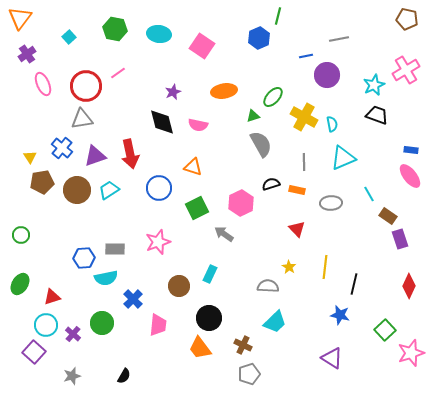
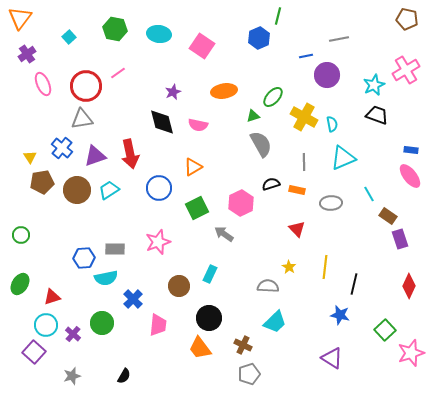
orange triangle at (193, 167): rotated 48 degrees counterclockwise
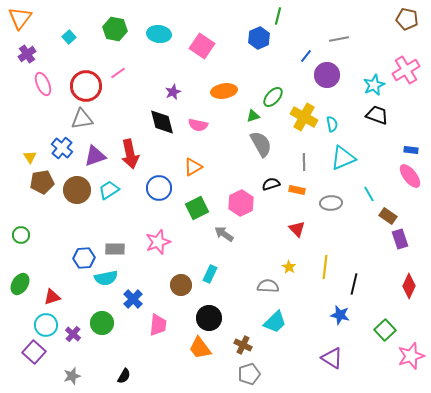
blue line at (306, 56): rotated 40 degrees counterclockwise
brown circle at (179, 286): moved 2 px right, 1 px up
pink star at (411, 353): moved 3 px down
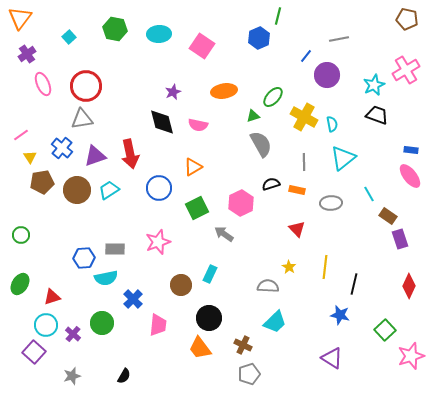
cyan ellipse at (159, 34): rotated 10 degrees counterclockwise
pink line at (118, 73): moved 97 px left, 62 px down
cyan triangle at (343, 158): rotated 16 degrees counterclockwise
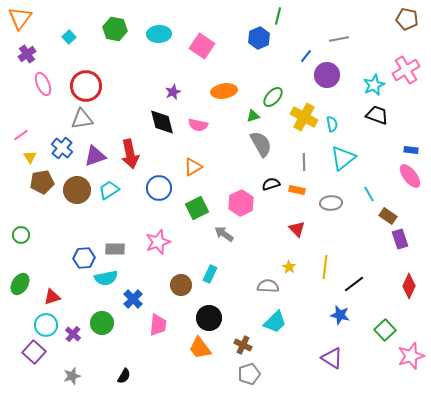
black line at (354, 284): rotated 40 degrees clockwise
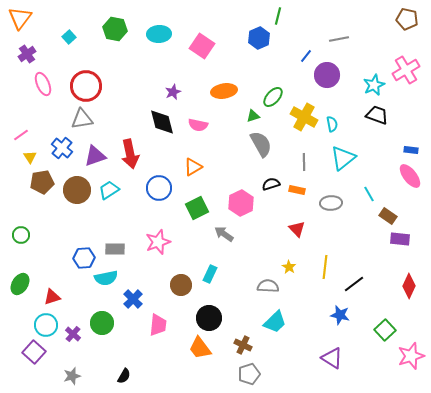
purple rectangle at (400, 239): rotated 66 degrees counterclockwise
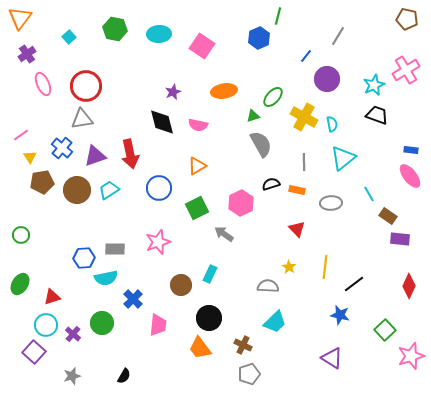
gray line at (339, 39): moved 1 px left, 3 px up; rotated 48 degrees counterclockwise
purple circle at (327, 75): moved 4 px down
orange triangle at (193, 167): moved 4 px right, 1 px up
